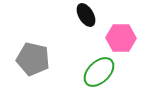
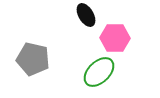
pink hexagon: moved 6 px left
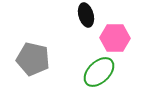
black ellipse: rotated 15 degrees clockwise
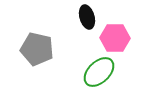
black ellipse: moved 1 px right, 2 px down
gray pentagon: moved 4 px right, 10 px up
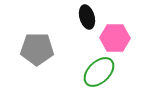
gray pentagon: rotated 12 degrees counterclockwise
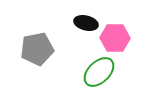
black ellipse: moved 1 px left, 6 px down; rotated 60 degrees counterclockwise
gray pentagon: rotated 12 degrees counterclockwise
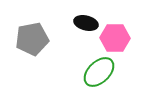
gray pentagon: moved 5 px left, 10 px up
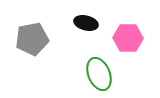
pink hexagon: moved 13 px right
green ellipse: moved 2 px down; rotated 68 degrees counterclockwise
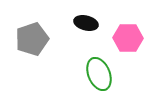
gray pentagon: rotated 8 degrees counterclockwise
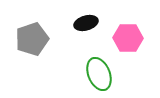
black ellipse: rotated 30 degrees counterclockwise
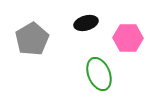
gray pentagon: rotated 12 degrees counterclockwise
